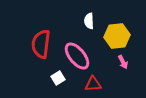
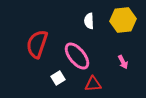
yellow hexagon: moved 6 px right, 16 px up
red semicircle: moved 4 px left; rotated 12 degrees clockwise
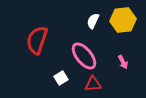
white semicircle: moved 4 px right; rotated 28 degrees clockwise
red semicircle: moved 4 px up
pink ellipse: moved 7 px right
white square: moved 3 px right
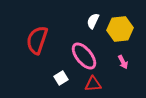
yellow hexagon: moved 3 px left, 9 px down
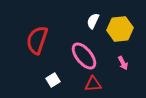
pink arrow: moved 1 px down
white square: moved 8 px left, 2 px down
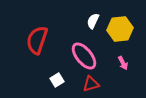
white square: moved 4 px right
red triangle: moved 2 px left; rotated 12 degrees counterclockwise
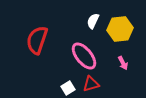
white square: moved 11 px right, 8 px down
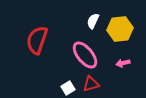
pink ellipse: moved 1 px right, 1 px up
pink arrow: rotated 104 degrees clockwise
